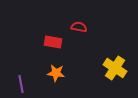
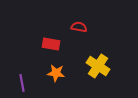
red rectangle: moved 2 px left, 2 px down
yellow cross: moved 17 px left, 2 px up
purple line: moved 1 px right, 1 px up
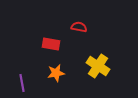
orange star: rotated 18 degrees counterclockwise
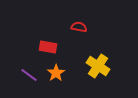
red rectangle: moved 3 px left, 3 px down
orange star: rotated 24 degrees counterclockwise
purple line: moved 7 px right, 8 px up; rotated 42 degrees counterclockwise
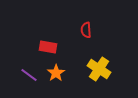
red semicircle: moved 7 px right, 3 px down; rotated 105 degrees counterclockwise
yellow cross: moved 1 px right, 3 px down
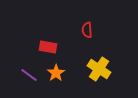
red semicircle: moved 1 px right
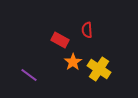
red rectangle: moved 12 px right, 7 px up; rotated 18 degrees clockwise
orange star: moved 17 px right, 11 px up
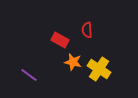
orange star: rotated 24 degrees counterclockwise
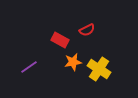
red semicircle: rotated 112 degrees counterclockwise
orange star: rotated 24 degrees counterclockwise
purple line: moved 8 px up; rotated 72 degrees counterclockwise
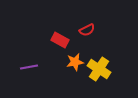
orange star: moved 2 px right
purple line: rotated 24 degrees clockwise
